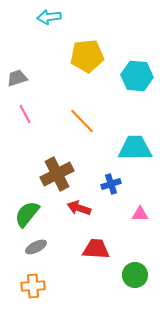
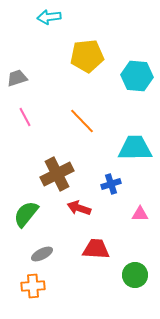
pink line: moved 3 px down
green semicircle: moved 1 px left
gray ellipse: moved 6 px right, 7 px down
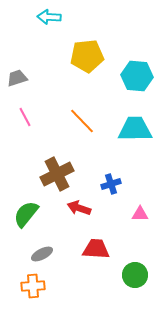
cyan arrow: rotated 10 degrees clockwise
cyan trapezoid: moved 19 px up
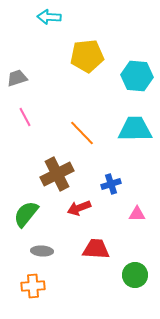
orange line: moved 12 px down
red arrow: rotated 40 degrees counterclockwise
pink triangle: moved 3 px left
gray ellipse: moved 3 px up; rotated 30 degrees clockwise
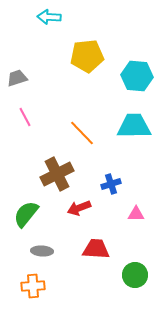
cyan trapezoid: moved 1 px left, 3 px up
pink triangle: moved 1 px left
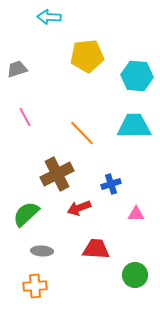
gray trapezoid: moved 9 px up
green semicircle: rotated 8 degrees clockwise
orange cross: moved 2 px right
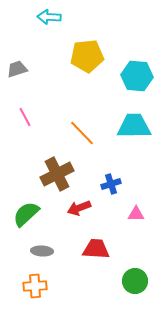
green circle: moved 6 px down
